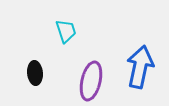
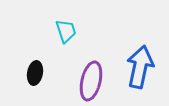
black ellipse: rotated 15 degrees clockwise
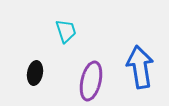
blue arrow: rotated 21 degrees counterclockwise
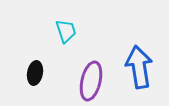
blue arrow: moved 1 px left
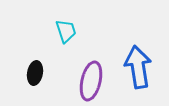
blue arrow: moved 1 px left
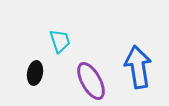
cyan trapezoid: moved 6 px left, 10 px down
purple ellipse: rotated 42 degrees counterclockwise
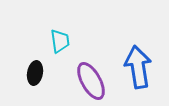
cyan trapezoid: rotated 10 degrees clockwise
